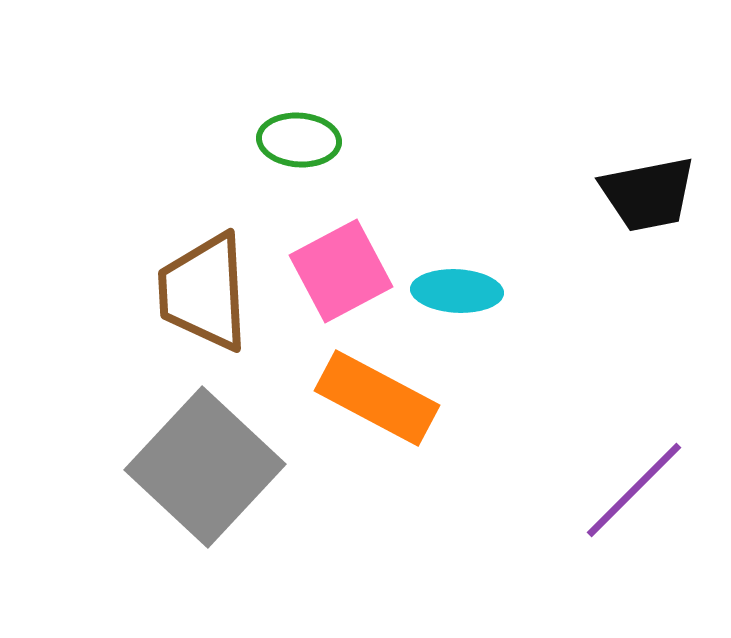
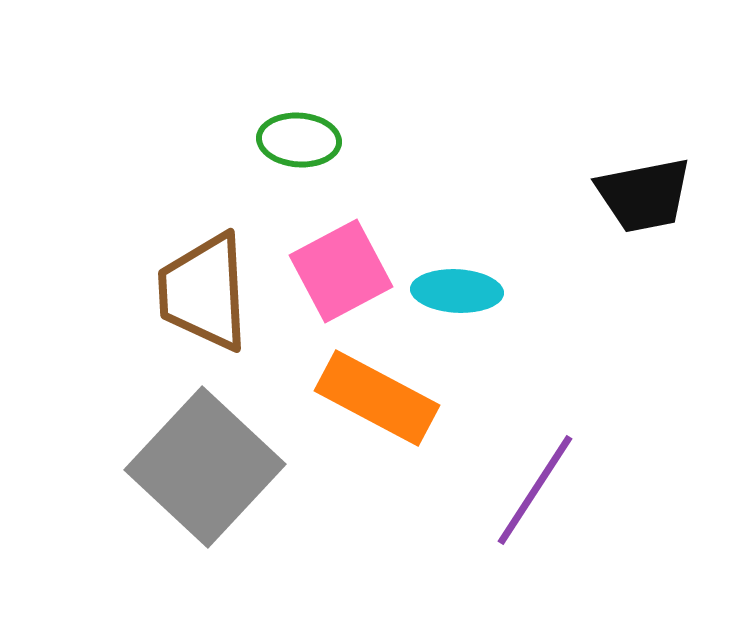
black trapezoid: moved 4 px left, 1 px down
purple line: moved 99 px left; rotated 12 degrees counterclockwise
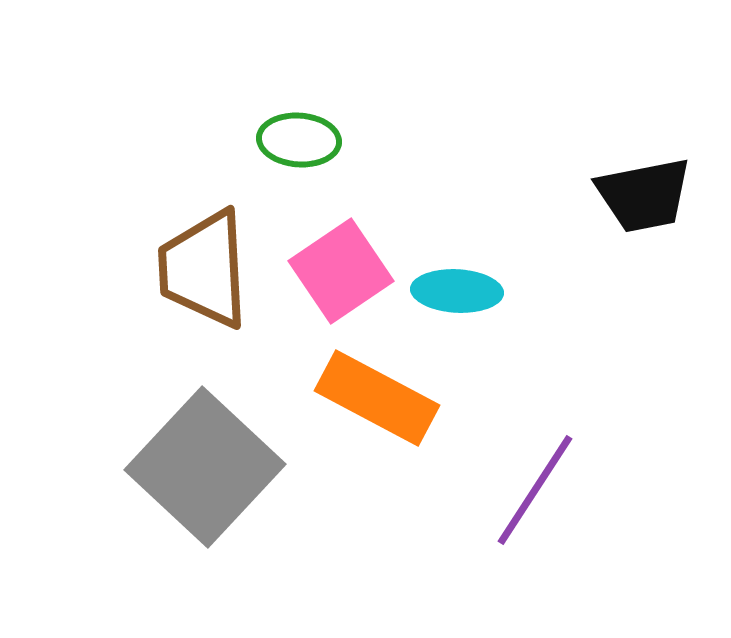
pink square: rotated 6 degrees counterclockwise
brown trapezoid: moved 23 px up
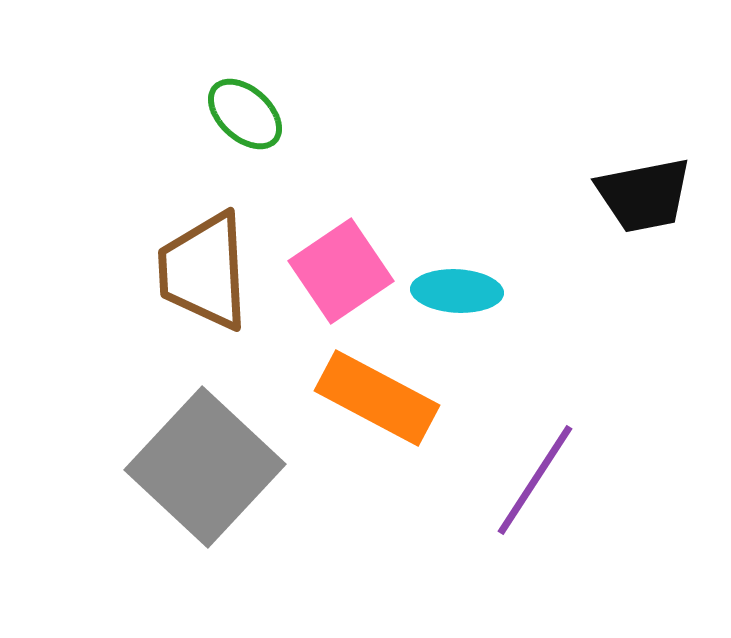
green ellipse: moved 54 px left, 26 px up; rotated 38 degrees clockwise
brown trapezoid: moved 2 px down
purple line: moved 10 px up
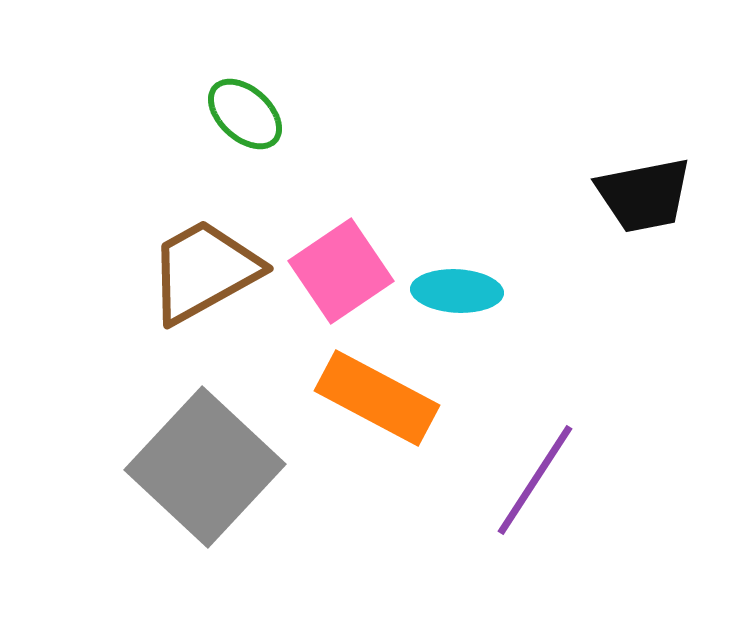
brown trapezoid: rotated 64 degrees clockwise
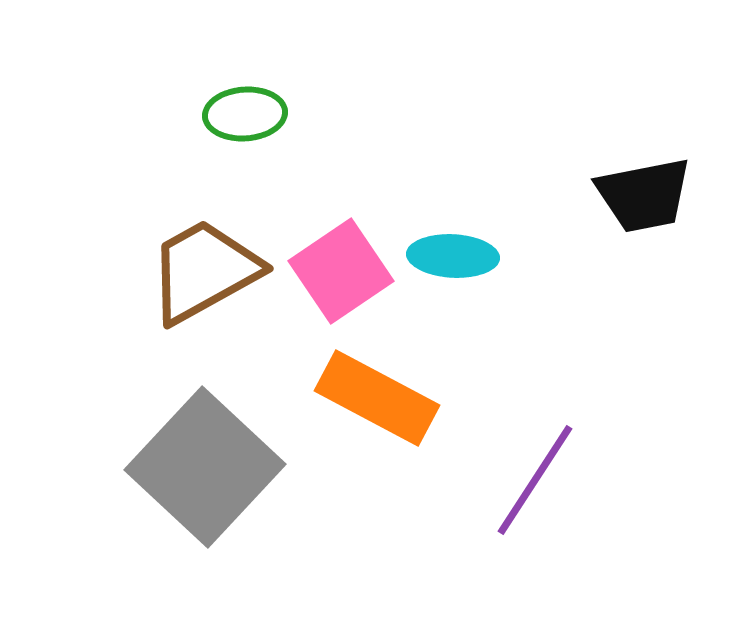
green ellipse: rotated 46 degrees counterclockwise
cyan ellipse: moved 4 px left, 35 px up
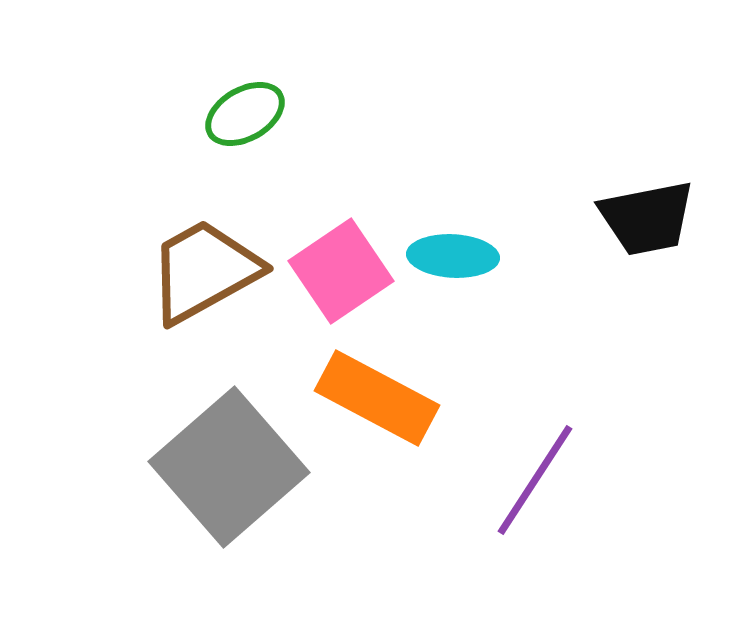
green ellipse: rotated 26 degrees counterclockwise
black trapezoid: moved 3 px right, 23 px down
gray square: moved 24 px right; rotated 6 degrees clockwise
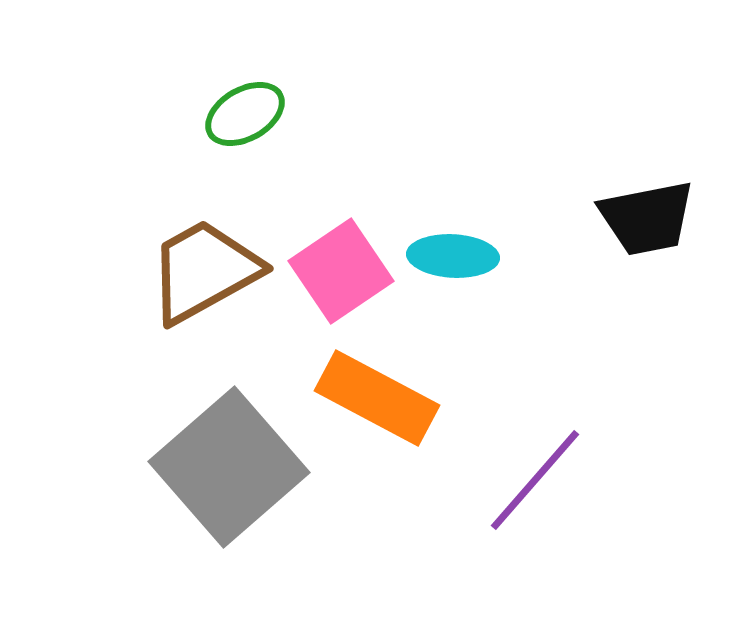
purple line: rotated 8 degrees clockwise
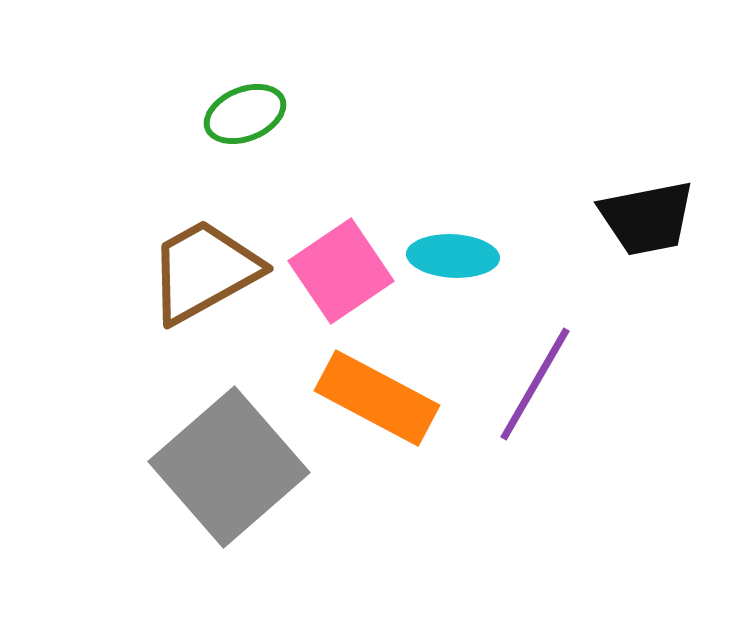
green ellipse: rotated 8 degrees clockwise
purple line: moved 96 px up; rotated 11 degrees counterclockwise
